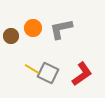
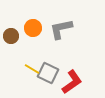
red L-shape: moved 10 px left, 8 px down
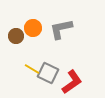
brown circle: moved 5 px right
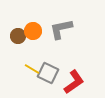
orange circle: moved 3 px down
brown circle: moved 2 px right
red L-shape: moved 2 px right
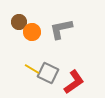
orange circle: moved 1 px left, 1 px down
brown circle: moved 1 px right, 14 px up
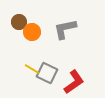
gray L-shape: moved 4 px right
gray square: moved 1 px left
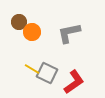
gray L-shape: moved 4 px right, 4 px down
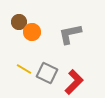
gray L-shape: moved 1 px right, 1 px down
yellow line: moved 8 px left
red L-shape: rotated 10 degrees counterclockwise
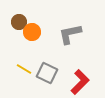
red L-shape: moved 6 px right
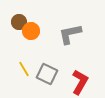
orange circle: moved 1 px left, 1 px up
yellow line: rotated 28 degrees clockwise
gray square: moved 1 px down
red L-shape: rotated 15 degrees counterclockwise
